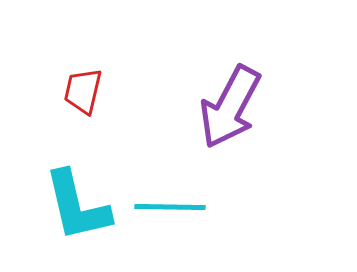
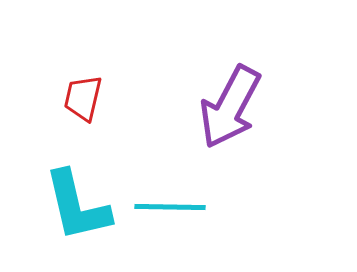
red trapezoid: moved 7 px down
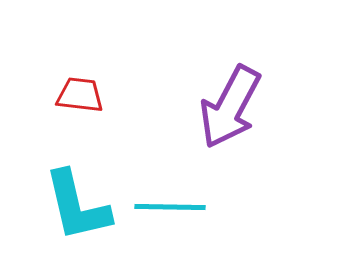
red trapezoid: moved 3 px left, 3 px up; rotated 84 degrees clockwise
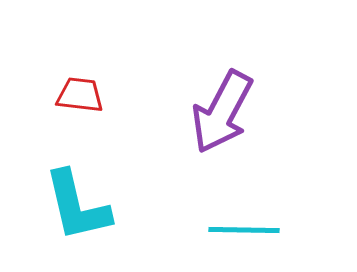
purple arrow: moved 8 px left, 5 px down
cyan line: moved 74 px right, 23 px down
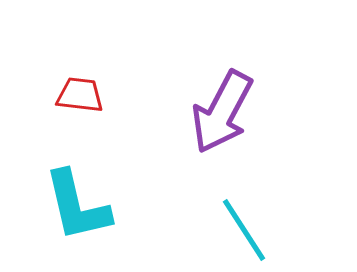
cyan line: rotated 56 degrees clockwise
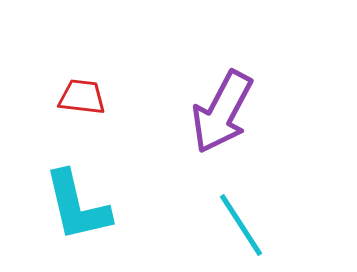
red trapezoid: moved 2 px right, 2 px down
cyan line: moved 3 px left, 5 px up
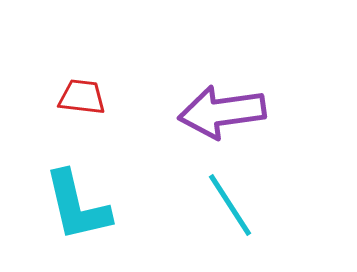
purple arrow: rotated 54 degrees clockwise
cyan line: moved 11 px left, 20 px up
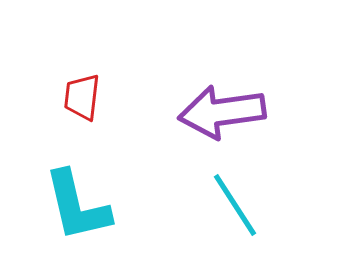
red trapezoid: rotated 90 degrees counterclockwise
cyan line: moved 5 px right
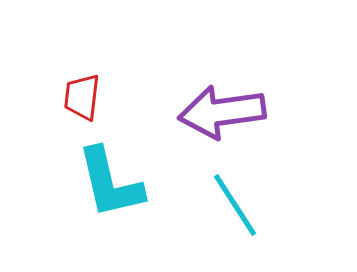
cyan L-shape: moved 33 px right, 23 px up
